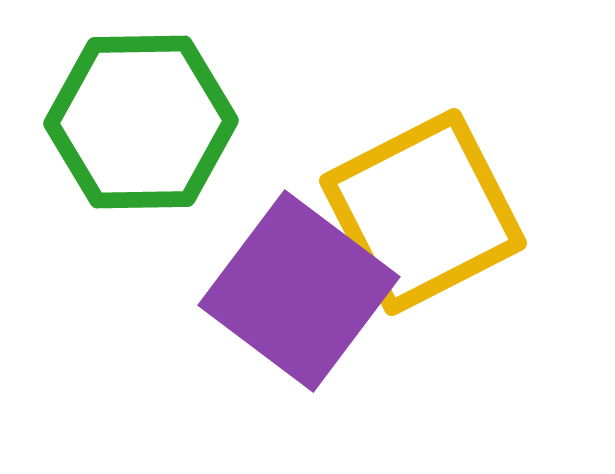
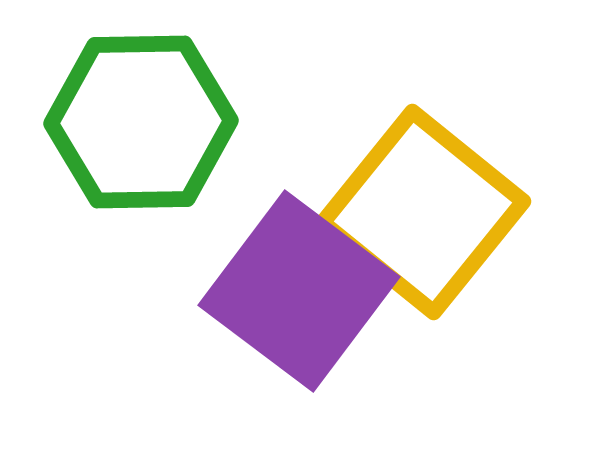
yellow square: rotated 24 degrees counterclockwise
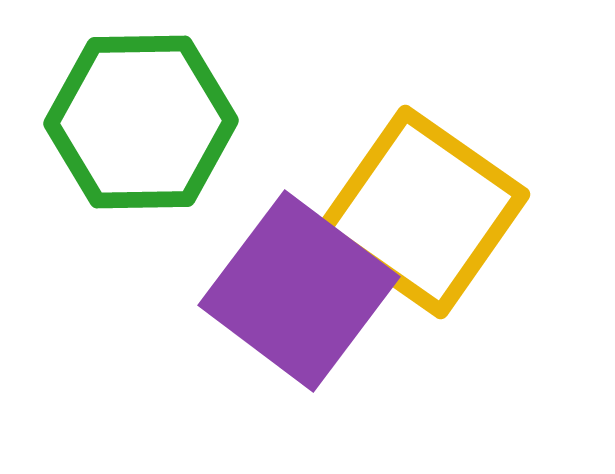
yellow square: rotated 4 degrees counterclockwise
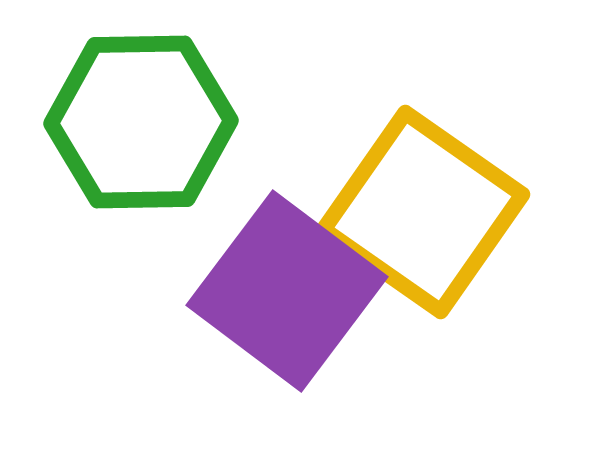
purple square: moved 12 px left
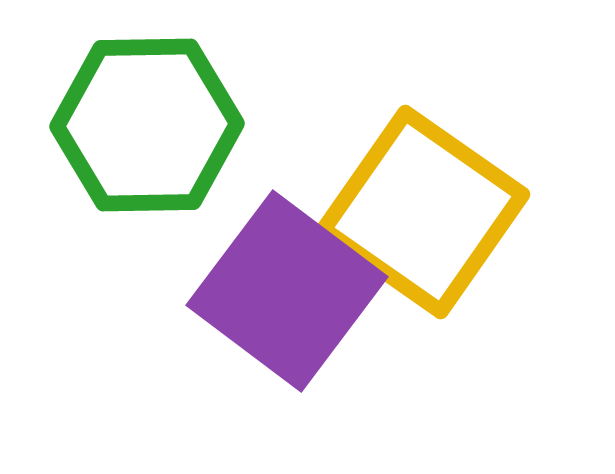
green hexagon: moved 6 px right, 3 px down
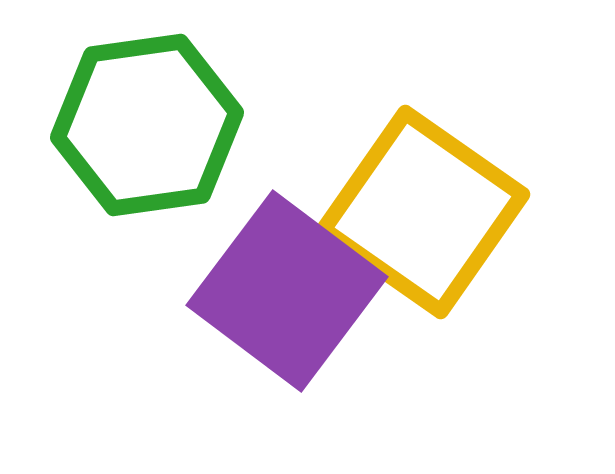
green hexagon: rotated 7 degrees counterclockwise
